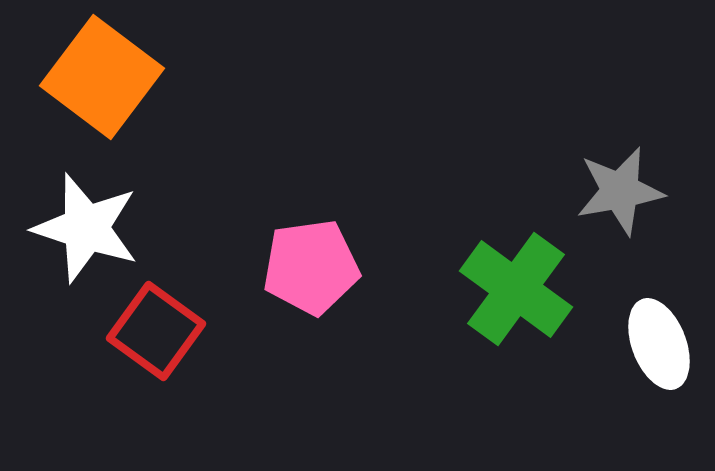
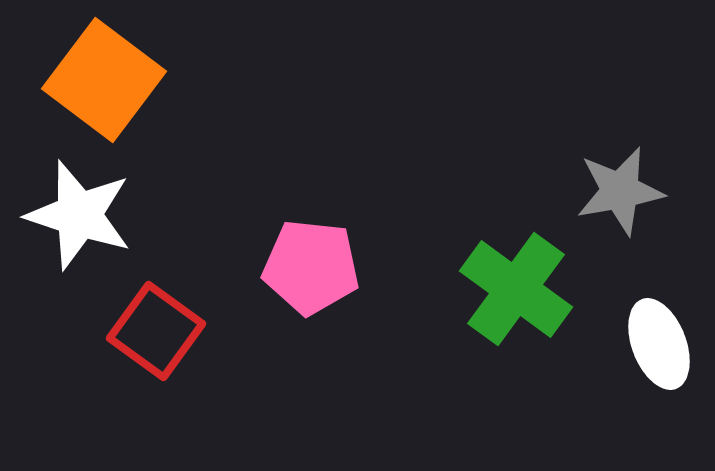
orange square: moved 2 px right, 3 px down
white star: moved 7 px left, 13 px up
pink pentagon: rotated 14 degrees clockwise
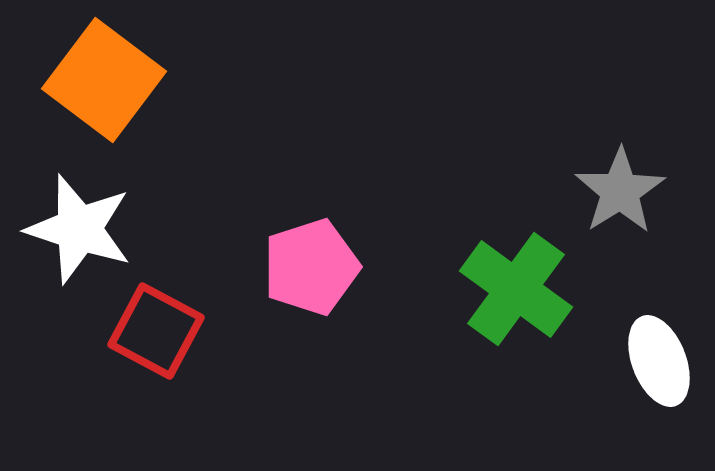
gray star: rotated 22 degrees counterclockwise
white star: moved 14 px down
pink pentagon: rotated 24 degrees counterclockwise
red square: rotated 8 degrees counterclockwise
white ellipse: moved 17 px down
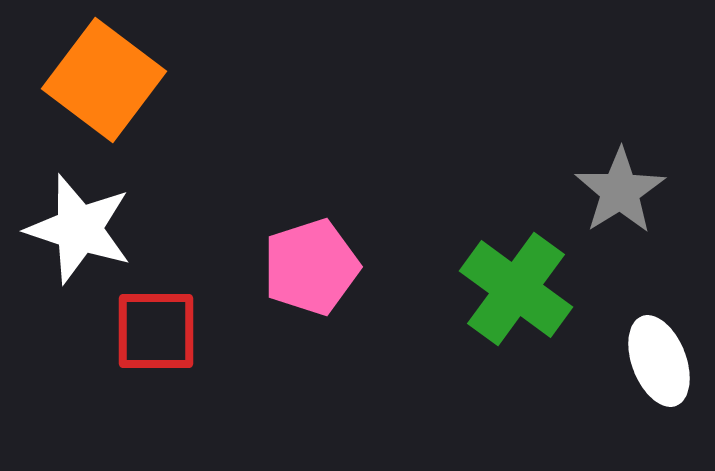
red square: rotated 28 degrees counterclockwise
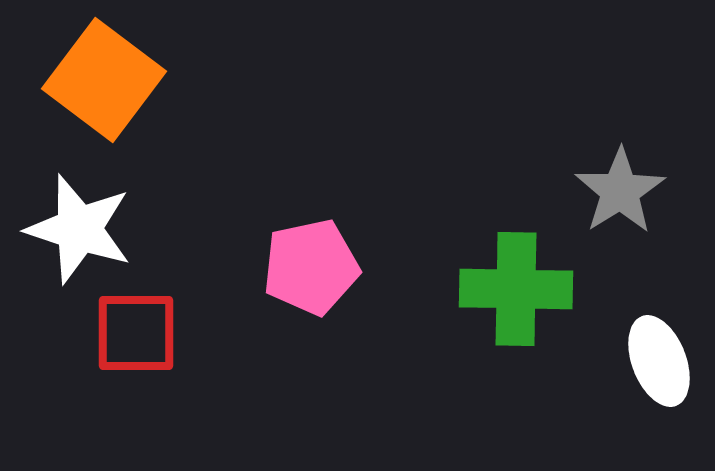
pink pentagon: rotated 6 degrees clockwise
green cross: rotated 35 degrees counterclockwise
red square: moved 20 px left, 2 px down
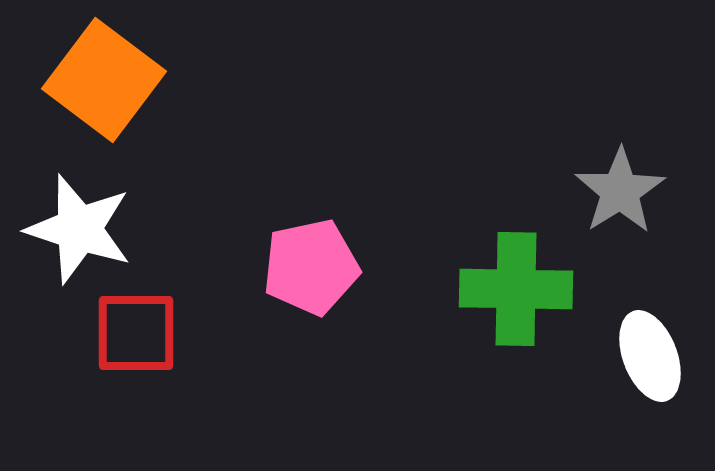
white ellipse: moved 9 px left, 5 px up
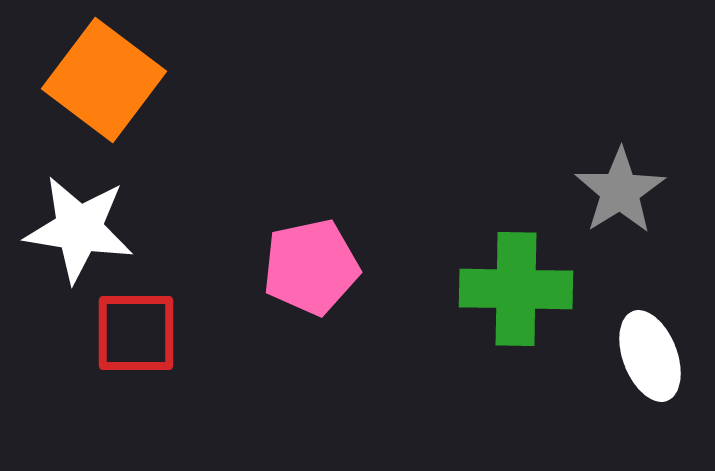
white star: rotated 9 degrees counterclockwise
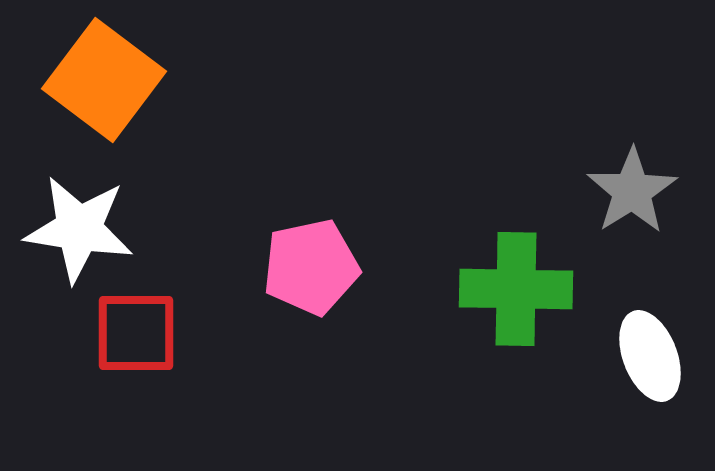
gray star: moved 12 px right
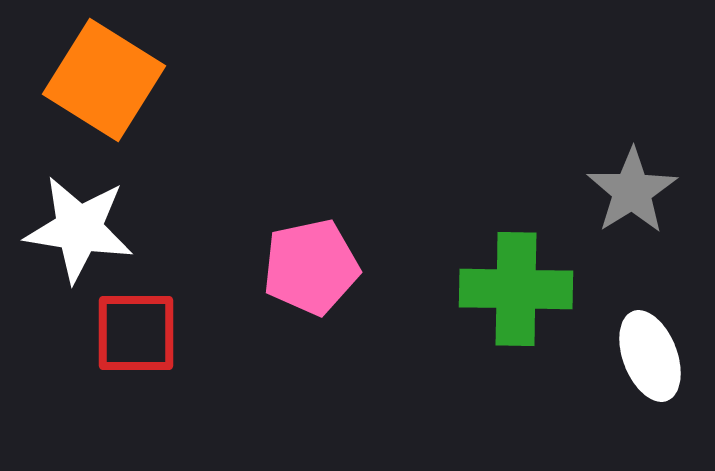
orange square: rotated 5 degrees counterclockwise
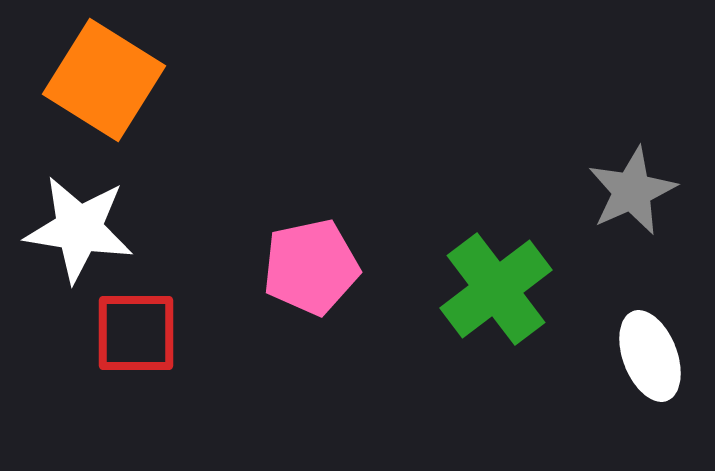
gray star: rotated 8 degrees clockwise
green cross: moved 20 px left; rotated 38 degrees counterclockwise
